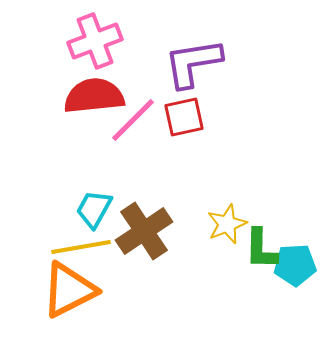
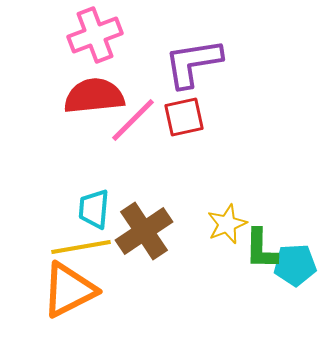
pink cross: moved 6 px up
cyan trapezoid: rotated 24 degrees counterclockwise
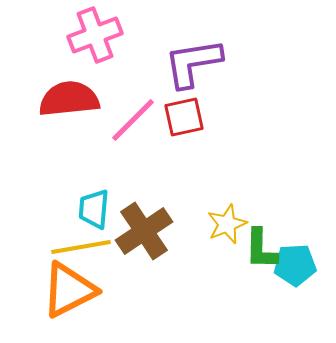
red semicircle: moved 25 px left, 3 px down
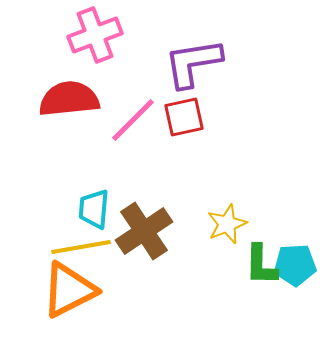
green L-shape: moved 16 px down
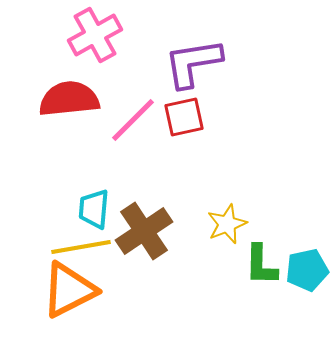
pink cross: rotated 8 degrees counterclockwise
cyan pentagon: moved 12 px right, 5 px down; rotated 9 degrees counterclockwise
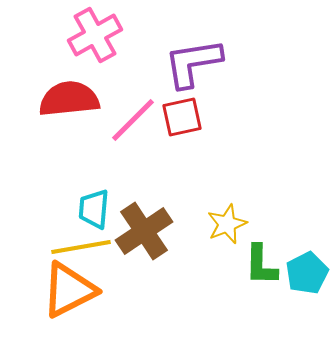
red square: moved 2 px left
cyan pentagon: moved 3 px down; rotated 15 degrees counterclockwise
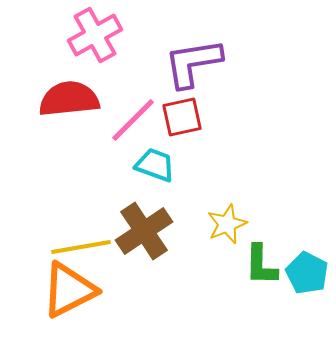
cyan trapezoid: moved 61 px right, 44 px up; rotated 105 degrees clockwise
cyan pentagon: rotated 18 degrees counterclockwise
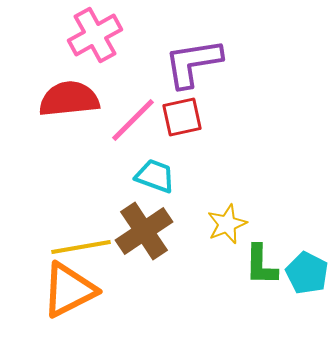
cyan trapezoid: moved 11 px down
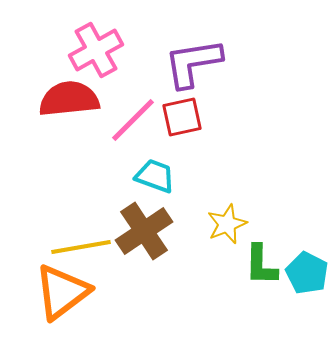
pink cross: moved 1 px right, 15 px down
orange triangle: moved 7 px left, 2 px down; rotated 10 degrees counterclockwise
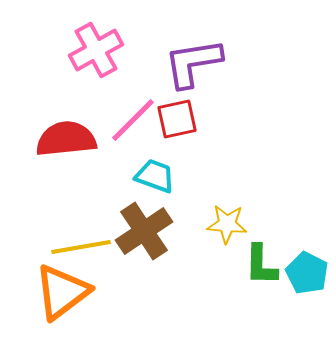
red semicircle: moved 3 px left, 40 px down
red square: moved 5 px left, 2 px down
yellow star: rotated 27 degrees clockwise
